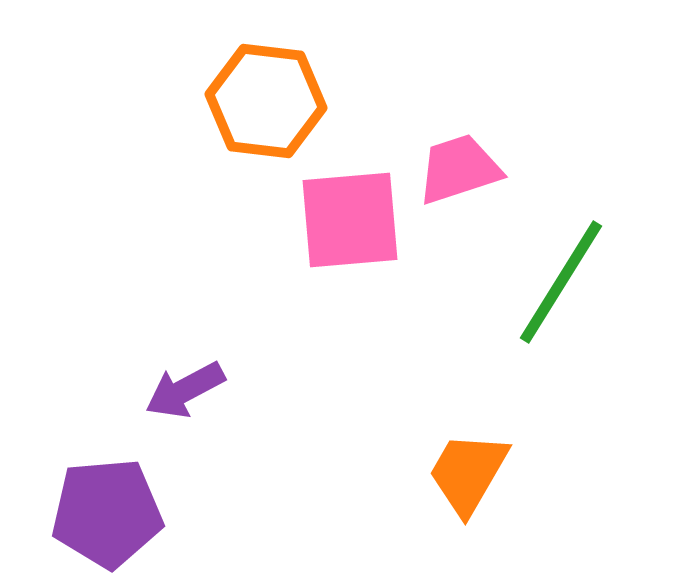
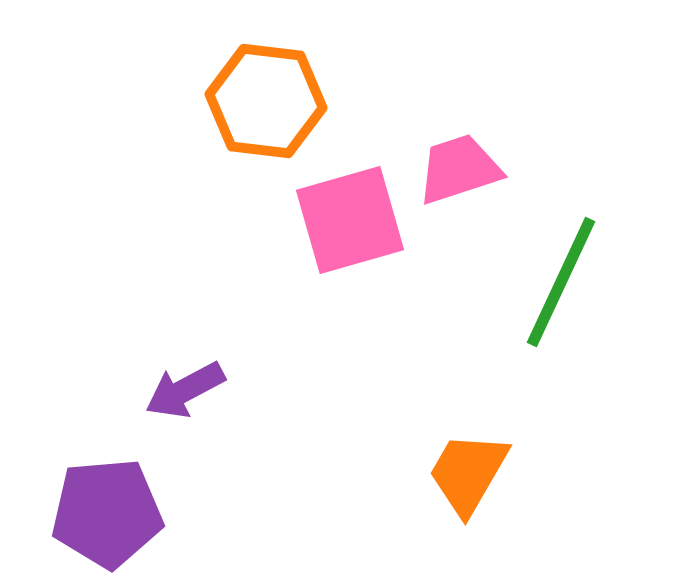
pink square: rotated 11 degrees counterclockwise
green line: rotated 7 degrees counterclockwise
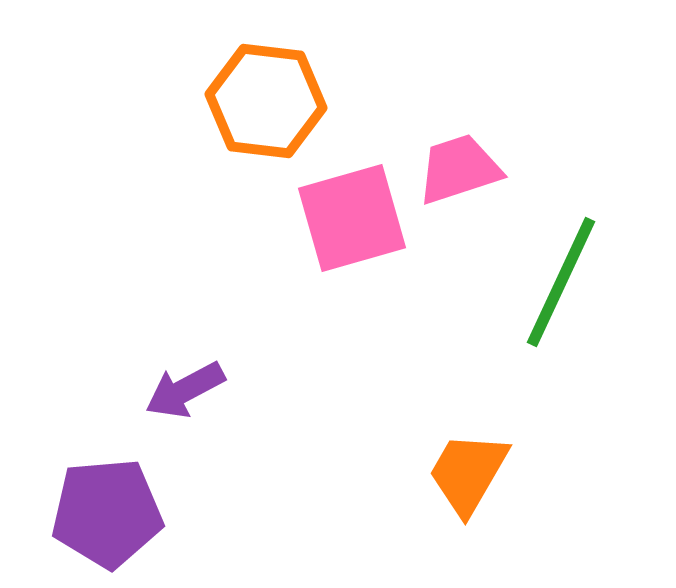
pink square: moved 2 px right, 2 px up
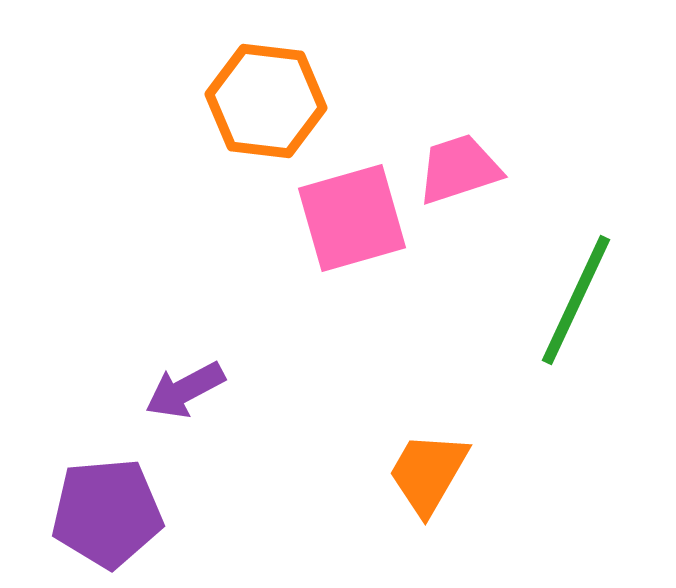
green line: moved 15 px right, 18 px down
orange trapezoid: moved 40 px left
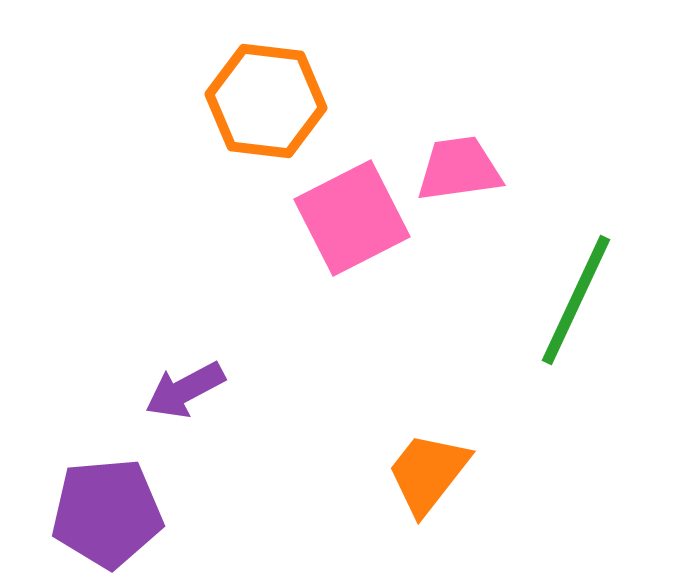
pink trapezoid: rotated 10 degrees clockwise
pink square: rotated 11 degrees counterclockwise
orange trapezoid: rotated 8 degrees clockwise
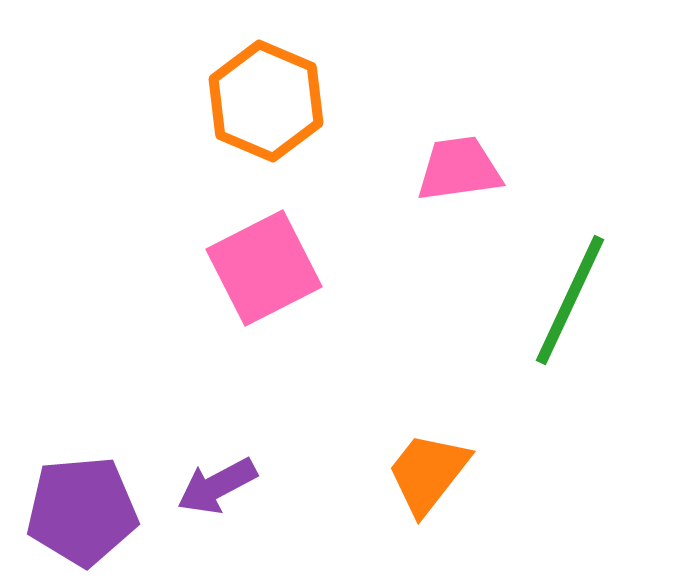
orange hexagon: rotated 16 degrees clockwise
pink square: moved 88 px left, 50 px down
green line: moved 6 px left
purple arrow: moved 32 px right, 96 px down
purple pentagon: moved 25 px left, 2 px up
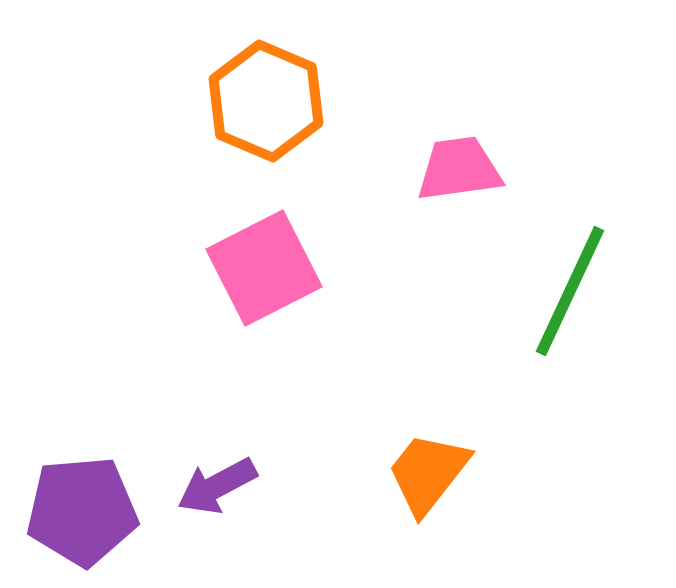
green line: moved 9 px up
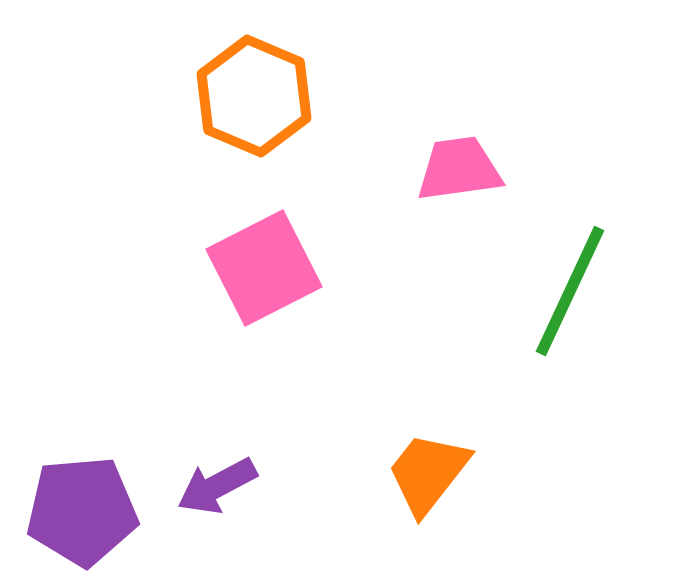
orange hexagon: moved 12 px left, 5 px up
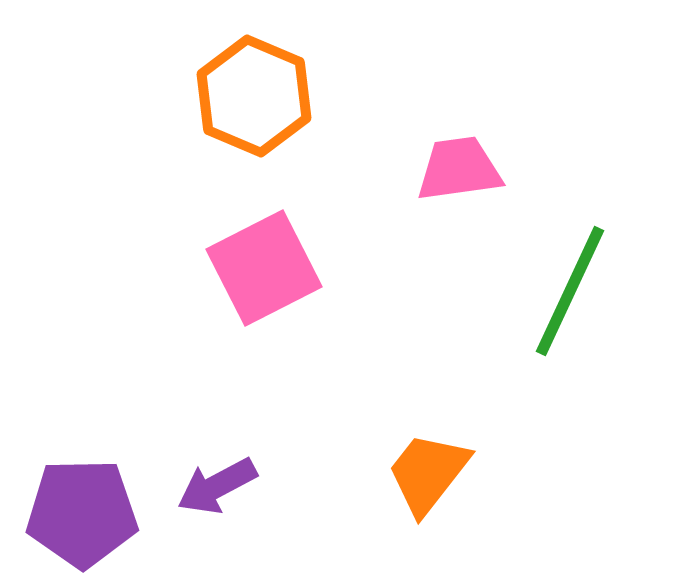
purple pentagon: moved 2 px down; rotated 4 degrees clockwise
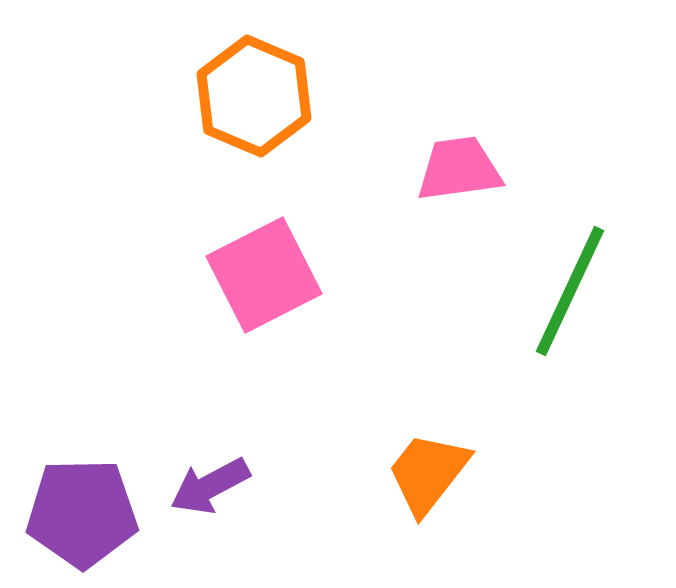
pink square: moved 7 px down
purple arrow: moved 7 px left
